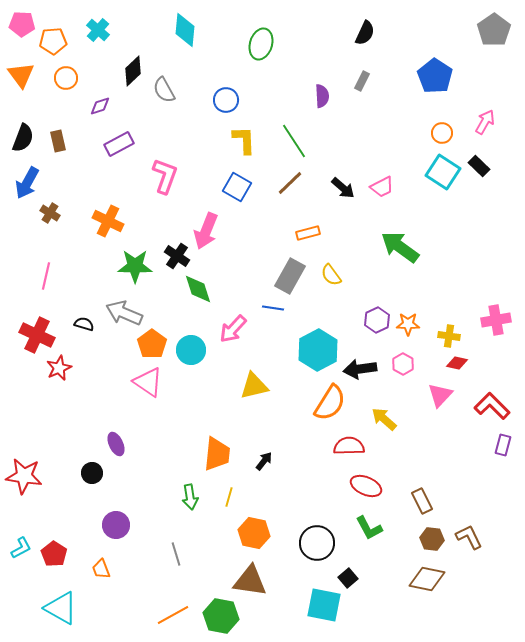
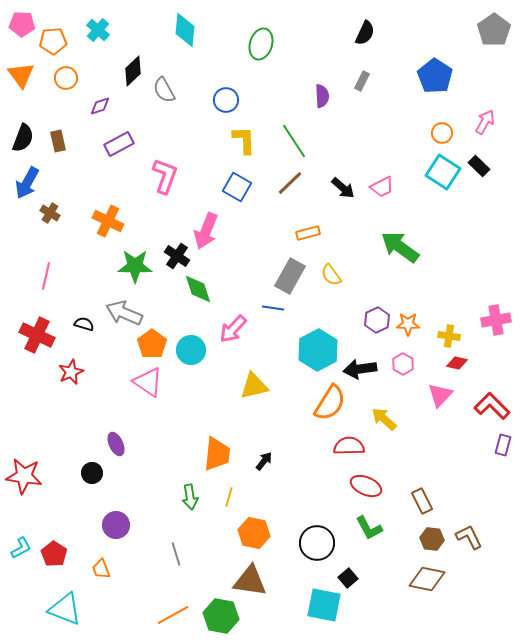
red star at (59, 368): moved 12 px right, 4 px down
cyan triangle at (61, 608): moved 4 px right, 1 px down; rotated 9 degrees counterclockwise
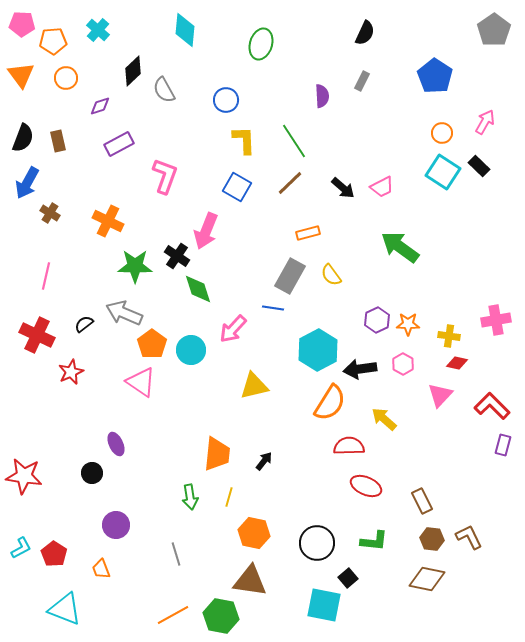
black semicircle at (84, 324): rotated 54 degrees counterclockwise
pink triangle at (148, 382): moved 7 px left
green L-shape at (369, 528): moved 5 px right, 13 px down; rotated 56 degrees counterclockwise
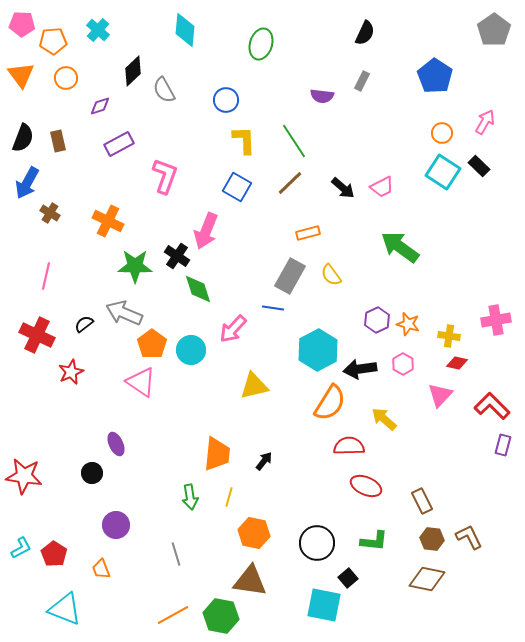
purple semicircle at (322, 96): rotated 100 degrees clockwise
orange star at (408, 324): rotated 15 degrees clockwise
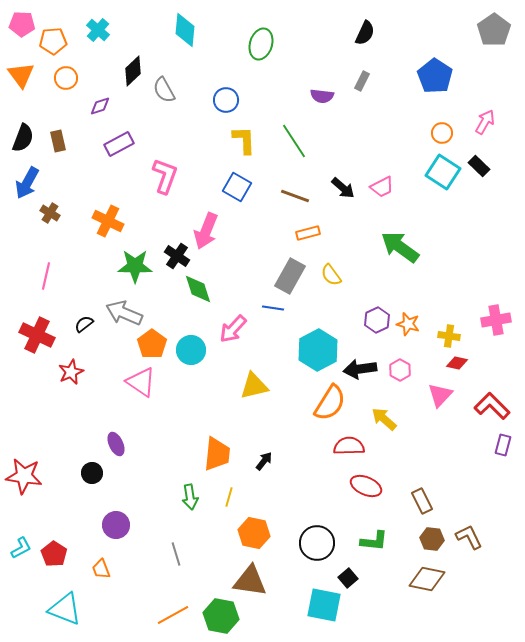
brown line at (290, 183): moved 5 px right, 13 px down; rotated 64 degrees clockwise
pink hexagon at (403, 364): moved 3 px left, 6 px down
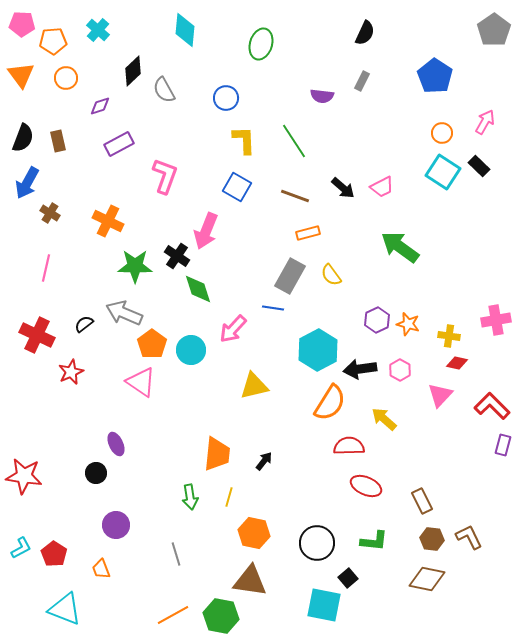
blue circle at (226, 100): moved 2 px up
pink line at (46, 276): moved 8 px up
black circle at (92, 473): moved 4 px right
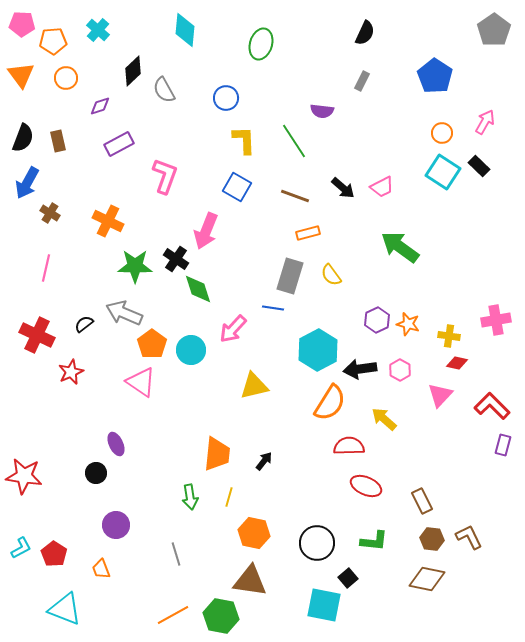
purple semicircle at (322, 96): moved 15 px down
black cross at (177, 256): moved 1 px left, 3 px down
gray rectangle at (290, 276): rotated 12 degrees counterclockwise
